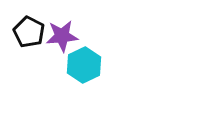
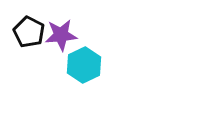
purple star: moved 1 px left, 1 px up
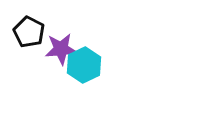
purple star: moved 14 px down
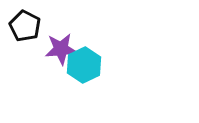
black pentagon: moved 4 px left, 6 px up
